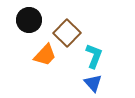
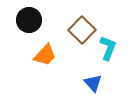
brown square: moved 15 px right, 3 px up
cyan L-shape: moved 14 px right, 8 px up
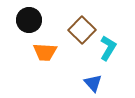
cyan L-shape: rotated 10 degrees clockwise
orange trapezoid: moved 3 px up; rotated 50 degrees clockwise
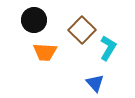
black circle: moved 5 px right
blue triangle: moved 2 px right
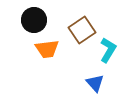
brown square: rotated 12 degrees clockwise
cyan L-shape: moved 2 px down
orange trapezoid: moved 2 px right, 3 px up; rotated 10 degrees counterclockwise
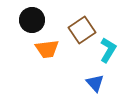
black circle: moved 2 px left
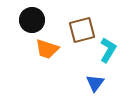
brown square: rotated 20 degrees clockwise
orange trapezoid: rotated 25 degrees clockwise
blue triangle: rotated 18 degrees clockwise
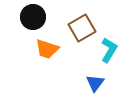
black circle: moved 1 px right, 3 px up
brown square: moved 2 px up; rotated 16 degrees counterclockwise
cyan L-shape: moved 1 px right
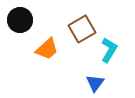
black circle: moved 13 px left, 3 px down
brown square: moved 1 px down
orange trapezoid: rotated 60 degrees counterclockwise
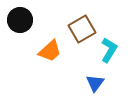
orange trapezoid: moved 3 px right, 2 px down
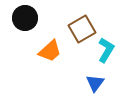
black circle: moved 5 px right, 2 px up
cyan L-shape: moved 3 px left
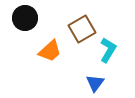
cyan L-shape: moved 2 px right
